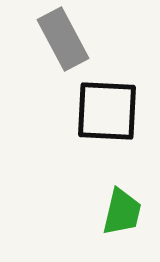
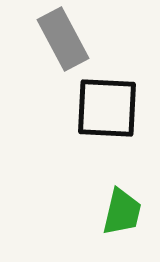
black square: moved 3 px up
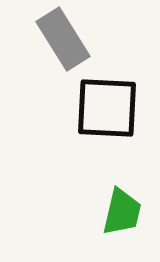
gray rectangle: rotated 4 degrees counterclockwise
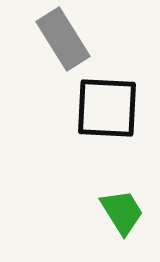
green trapezoid: rotated 45 degrees counterclockwise
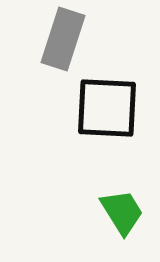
gray rectangle: rotated 50 degrees clockwise
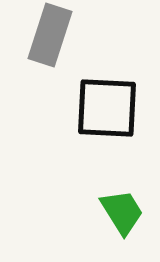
gray rectangle: moved 13 px left, 4 px up
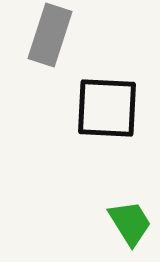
green trapezoid: moved 8 px right, 11 px down
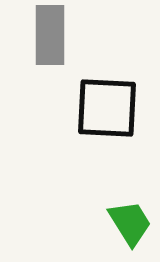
gray rectangle: rotated 18 degrees counterclockwise
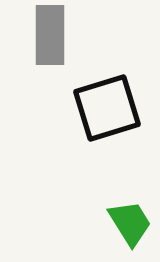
black square: rotated 20 degrees counterclockwise
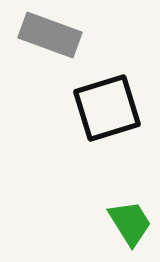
gray rectangle: rotated 70 degrees counterclockwise
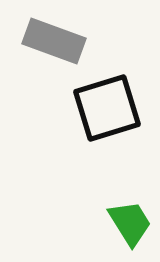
gray rectangle: moved 4 px right, 6 px down
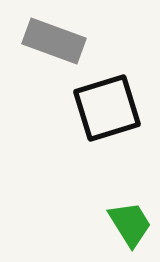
green trapezoid: moved 1 px down
